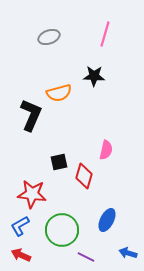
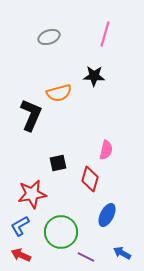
black square: moved 1 px left, 1 px down
red diamond: moved 6 px right, 3 px down
red star: rotated 16 degrees counterclockwise
blue ellipse: moved 5 px up
green circle: moved 1 px left, 2 px down
blue arrow: moved 6 px left; rotated 12 degrees clockwise
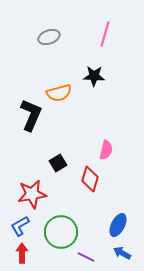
black square: rotated 18 degrees counterclockwise
blue ellipse: moved 11 px right, 10 px down
red arrow: moved 1 px right, 2 px up; rotated 66 degrees clockwise
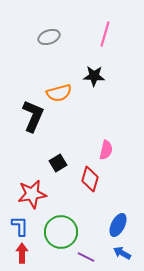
black L-shape: moved 2 px right, 1 px down
blue L-shape: rotated 120 degrees clockwise
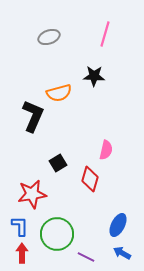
green circle: moved 4 px left, 2 px down
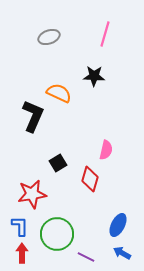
orange semicircle: rotated 140 degrees counterclockwise
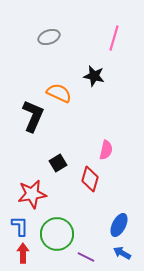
pink line: moved 9 px right, 4 px down
black star: rotated 10 degrees clockwise
blue ellipse: moved 1 px right
red arrow: moved 1 px right
